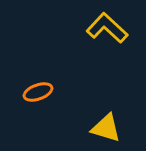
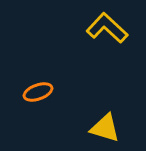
yellow triangle: moved 1 px left
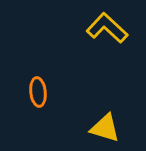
orange ellipse: rotated 76 degrees counterclockwise
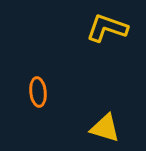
yellow L-shape: rotated 24 degrees counterclockwise
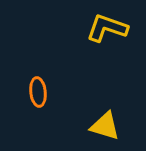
yellow triangle: moved 2 px up
